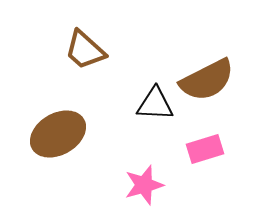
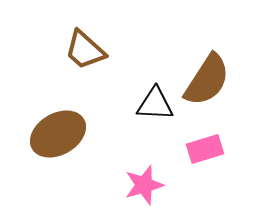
brown semicircle: rotated 30 degrees counterclockwise
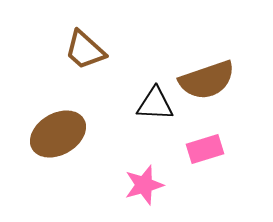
brown semicircle: rotated 38 degrees clockwise
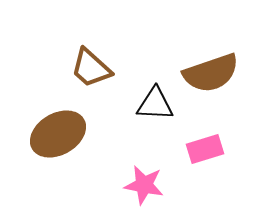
brown trapezoid: moved 6 px right, 18 px down
brown semicircle: moved 4 px right, 7 px up
pink star: rotated 27 degrees clockwise
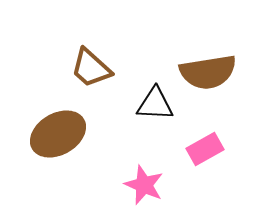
brown semicircle: moved 3 px left, 1 px up; rotated 10 degrees clockwise
pink rectangle: rotated 12 degrees counterclockwise
pink star: rotated 12 degrees clockwise
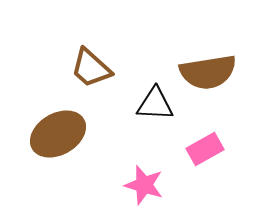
pink star: rotated 6 degrees counterclockwise
